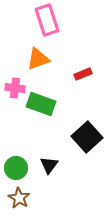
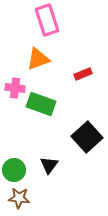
green circle: moved 2 px left, 2 px down
brown star: rotated 25 degrees counterclockwise
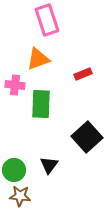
pink cross: moved 3 px up
green rectangle: rotated 72 degrees clockwise
brown star: moved 1 px right, 2 px up
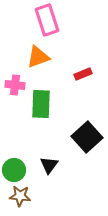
orange triangle: moved 2 px up
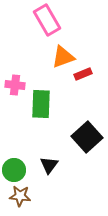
pink rectangle: rotated 12 degrees counterclockwise
orange triangle: moved 25 px right
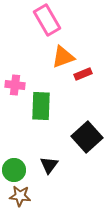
green rectangle: moved 2 px down
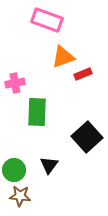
pink rectangle: rotated 40 degrees counterclockwise
pink cross: moved 2 px up; rotated 18 degrees counterclockwise
green rectangle: moved 4 px left, 6 px down
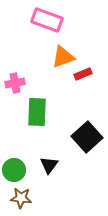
brown star: moved 1 px right, 2 px down
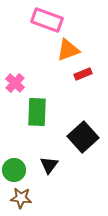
orange triangle: moved 5 px right, 7 px up
pink cross: rotated 36 degrees counterclockwise
black square: moved 4 px left
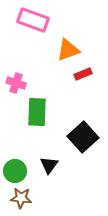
pink rectangle: moved 14 px left
pink cross: moved 1 px right; rotated 24 degrees counterclockwise
green circle: moved 1 px right, 1 px down
